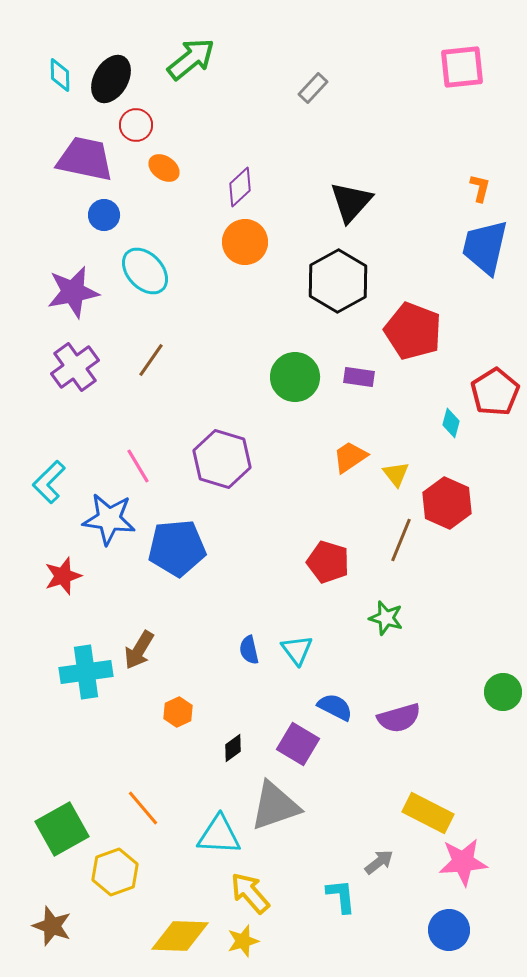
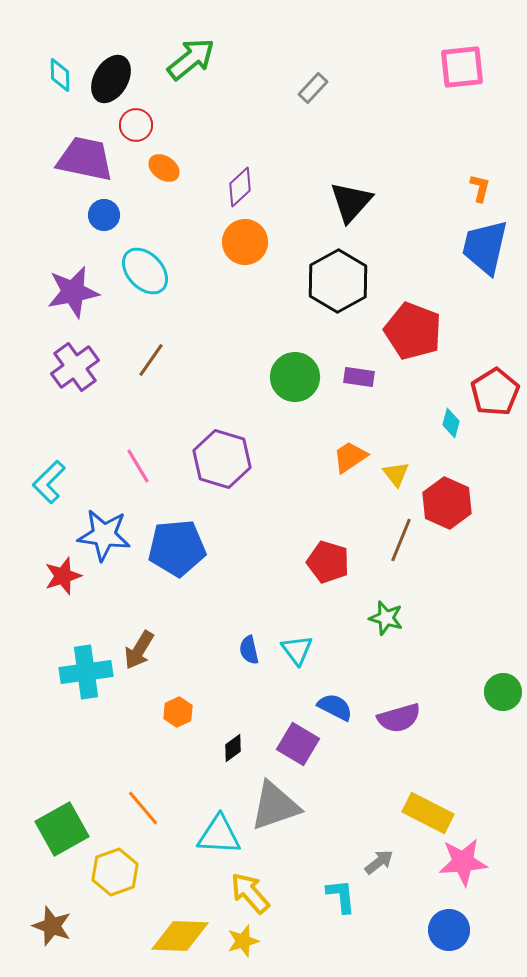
blue star at (109, 519): moved 5 px left, 16 px down
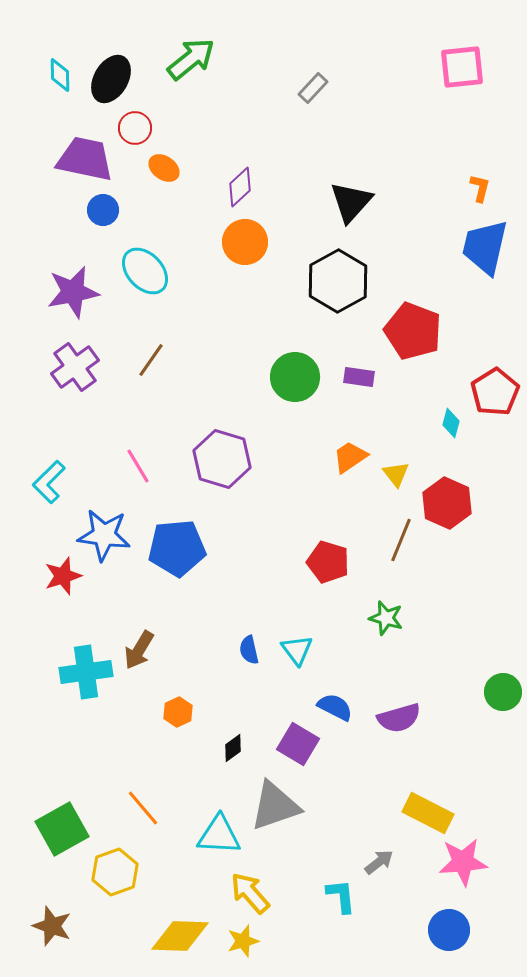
red circle at (136, 125): moved 1 px left, 3 px down
blue circle at (104, 215): moved 1 px left, 5 px up
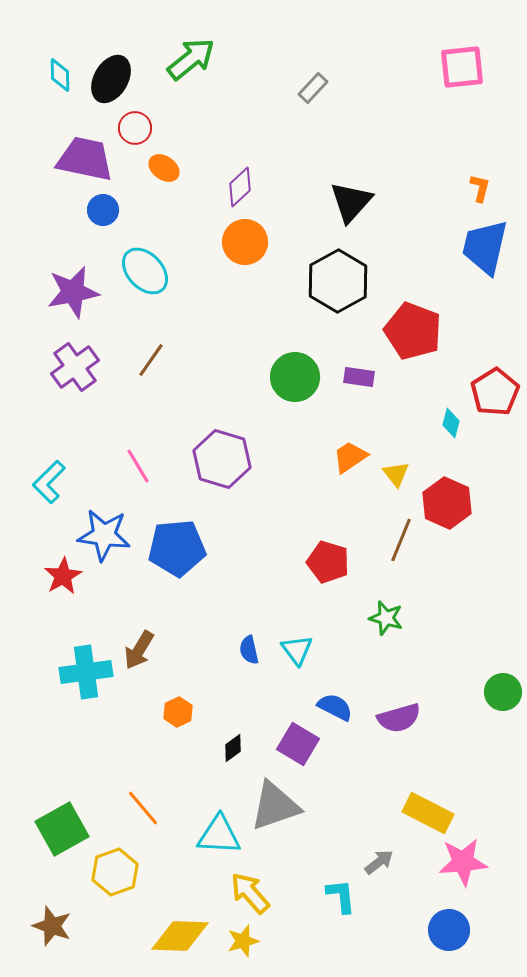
red star at (63, 576): rotated 12 degrees counterclockwise
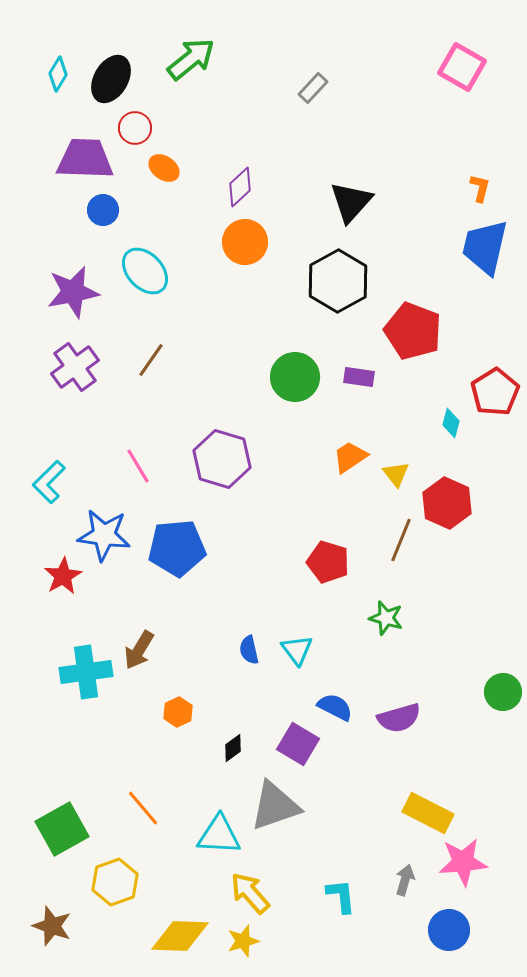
pink square at (462, 67): rotated 36 degrees clockwise
cyan diamond at (60, 75): moved 2 px left, 1 px up; rotated 32 degrees clockwise
purple trapezoid at (85, 159): rotated 10 degrees counterclockwise
gray arrow at (379, 862): moved 26 px right, 18 px down; rotated 36 degrees counterclockwise
yellow hexagon at (115, 872): moved 10 px down
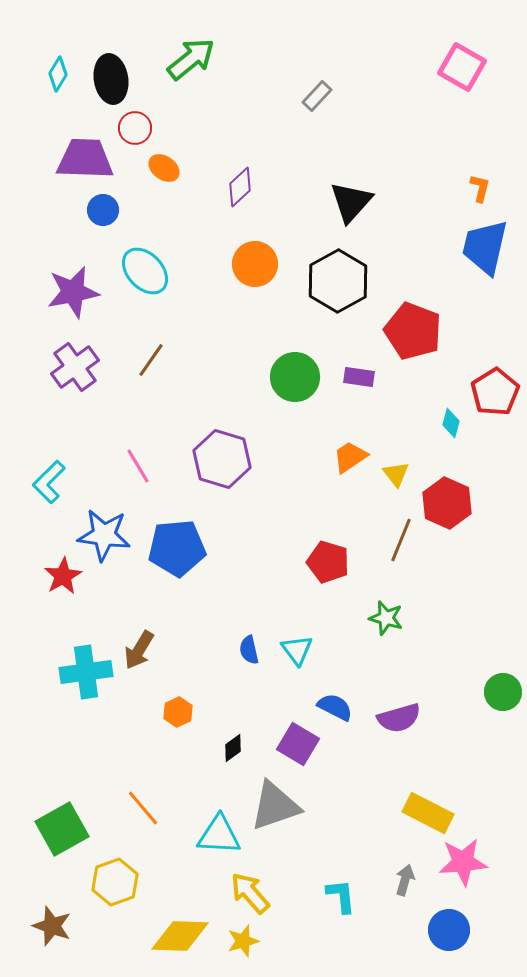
black ellipse at (111, 79): rotated 39 degrees counterclockwise
gray rectangle at (313, 88): moved 4 px right, 8 px down
orange circle at (245, 242): moved 10 px right, 22 px down
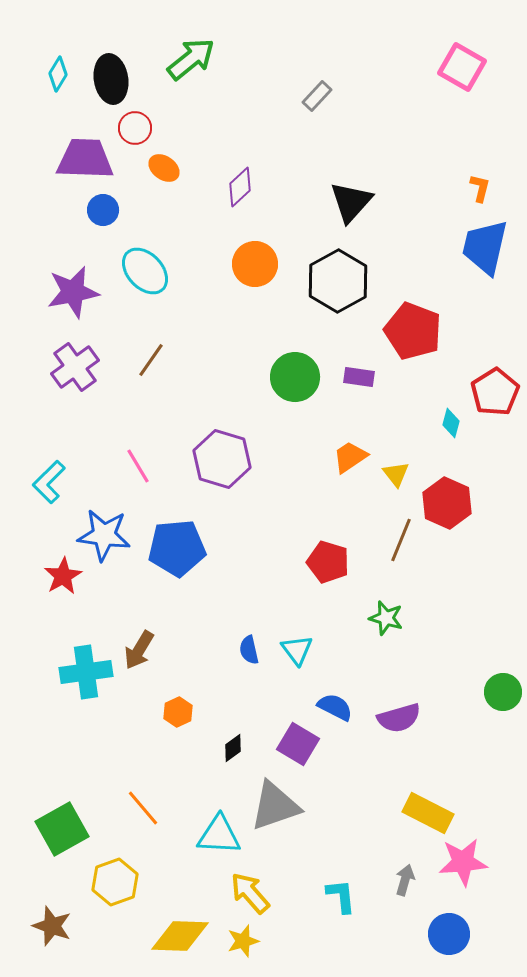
blue circle at (449, 930): moved 4 px down
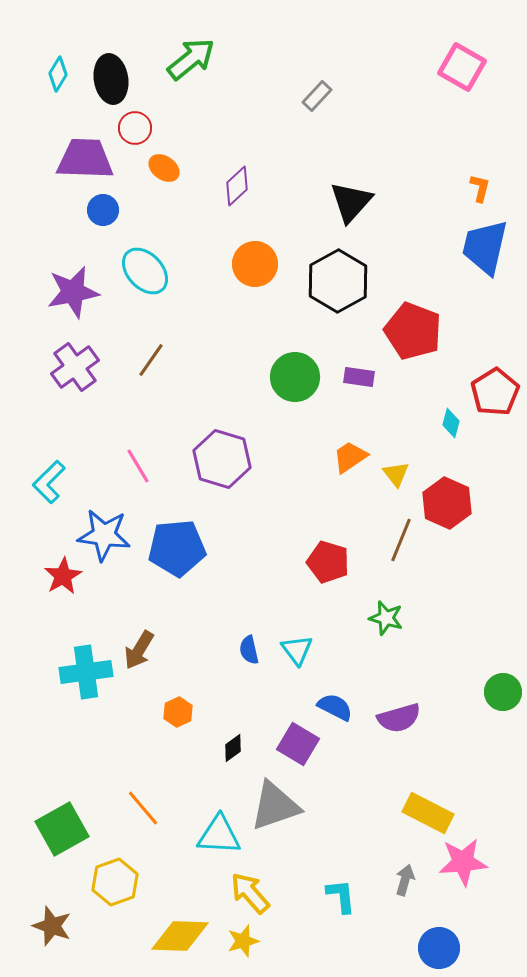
purple diamond at (240, 187): moved 3 px left, 1 px up
blue circle at (449, 934): moved 10 px left, 14 px down
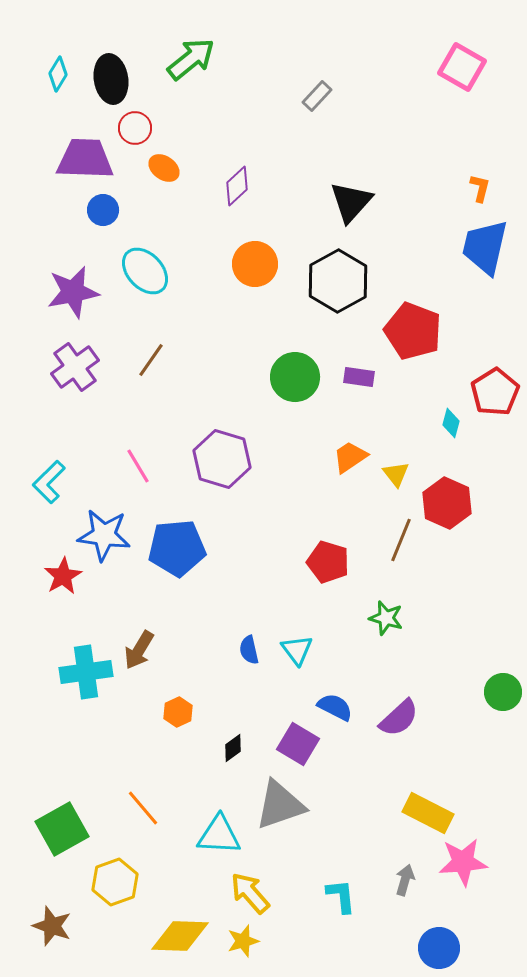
purple semicircle at (399, 718): rotated 27 degrees counterclockwise
gray triangle at (275, 806): moved 5 px right, 1 px up
